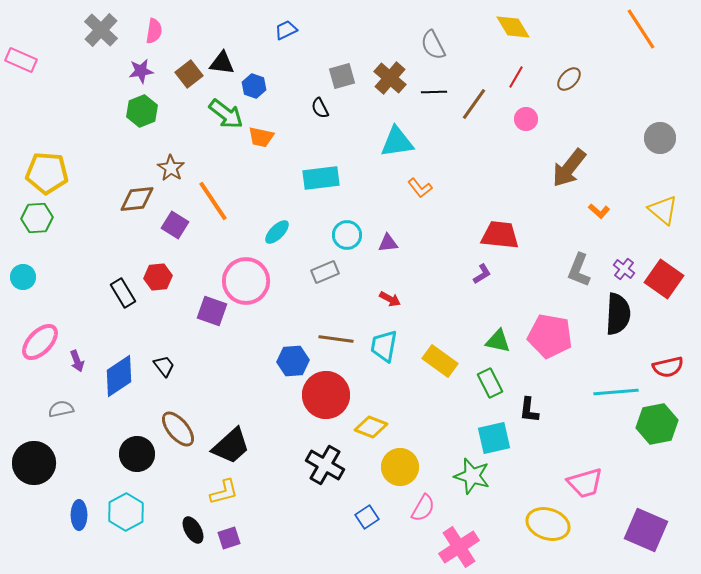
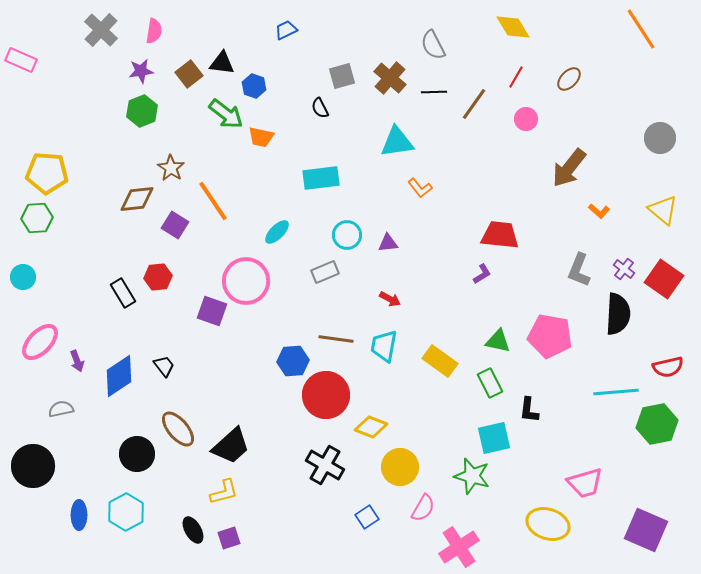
black circle at (34, 463): moved 1 px left, 3 px down
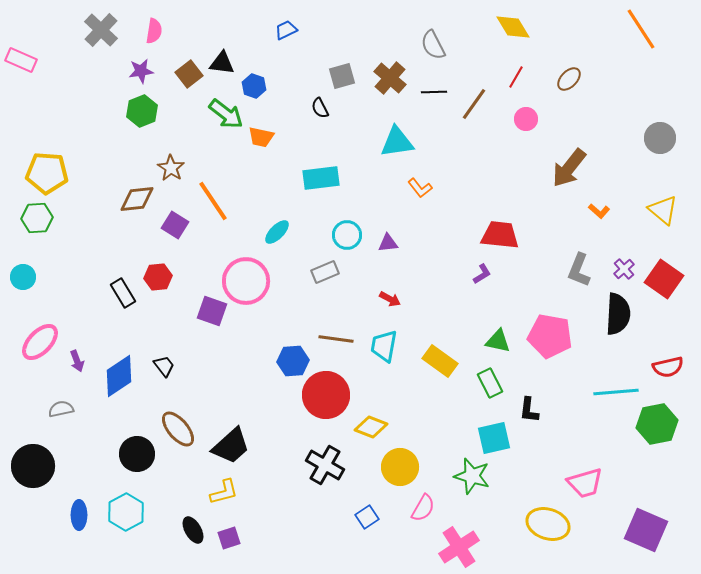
purple cross at (624, 269): rotated 10 degrees clockwise
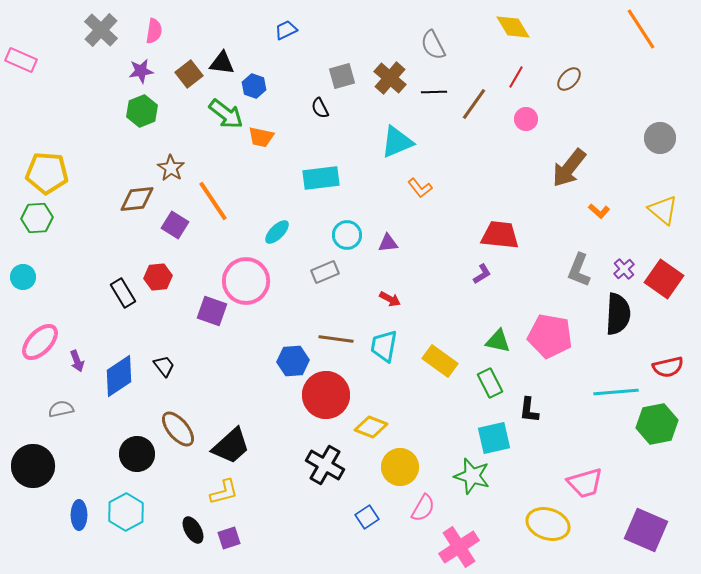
cyan triangle at (397, 142): rotated 15 degrees counterclockwise
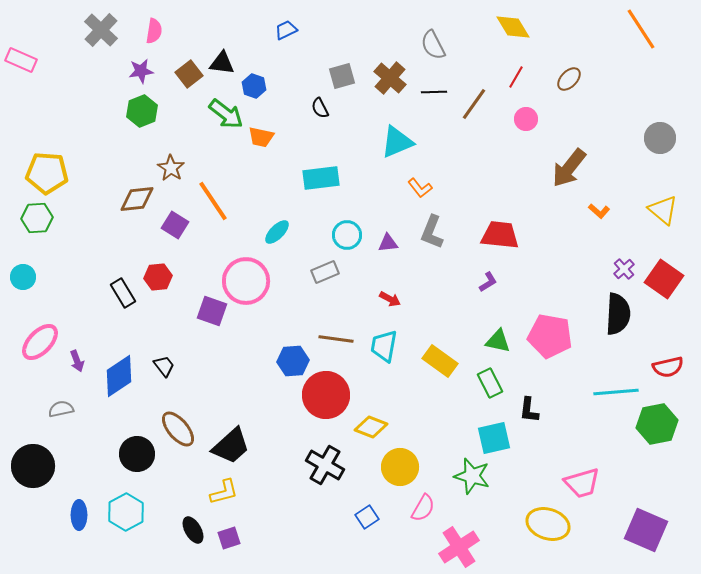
gray L-shape at (579, 270): moved 147 px left, 38 px up
purple L-shape at (482, 274): moved 6 px right, 8 px down
pink trapezoid at (585, 483): moved 3 px left
